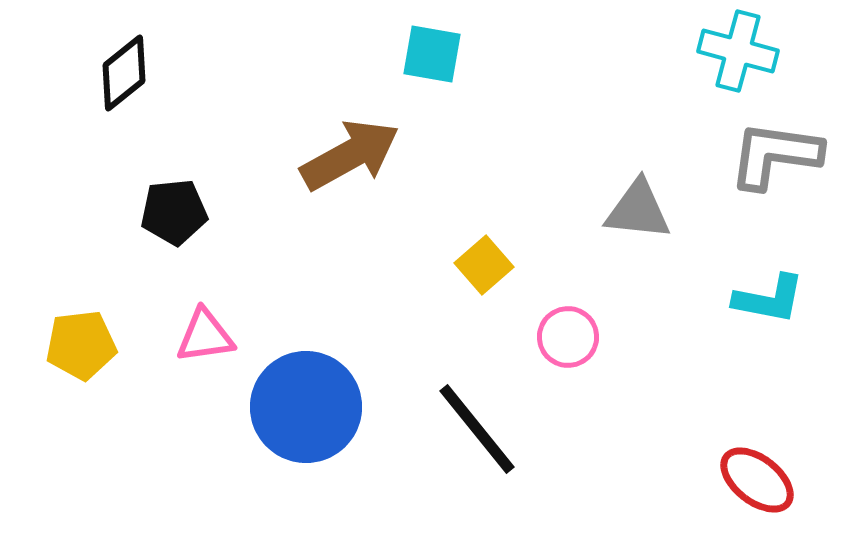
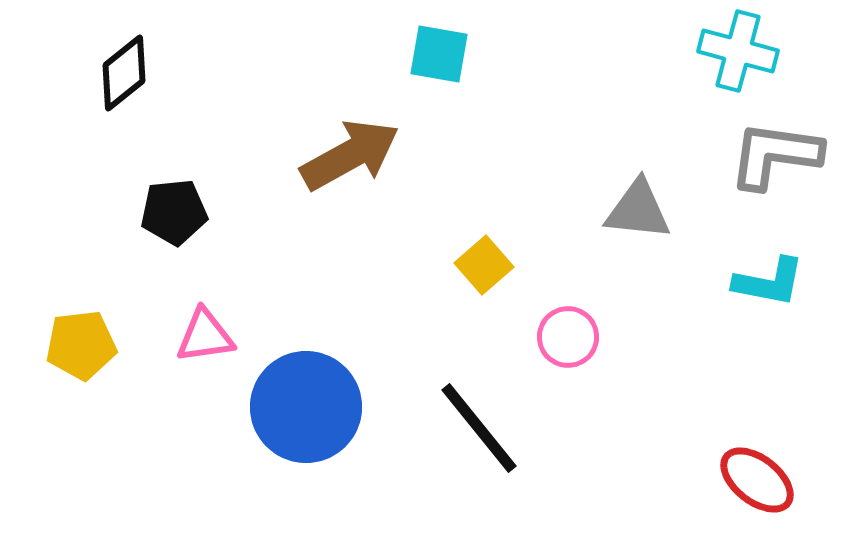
cyan square: moved 7 px right
cyan L-shape: moved 17 px up
black line: moved 2 px right, 1 px up
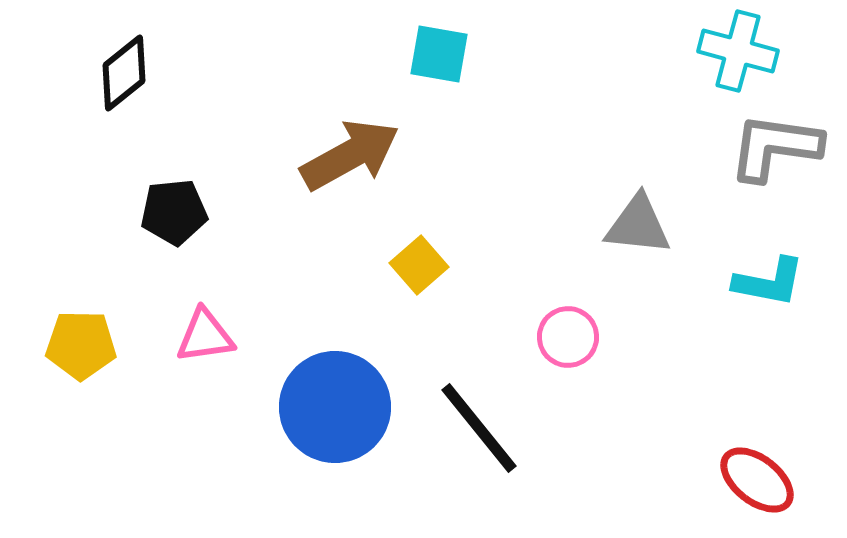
gray L-shape: moved 8 px up
gray triangle: moved 15 px down
yellow square: moved 65 px left
yellow pentagon: rotated 8 degrees clockwise
blue circle: moved 29 px right
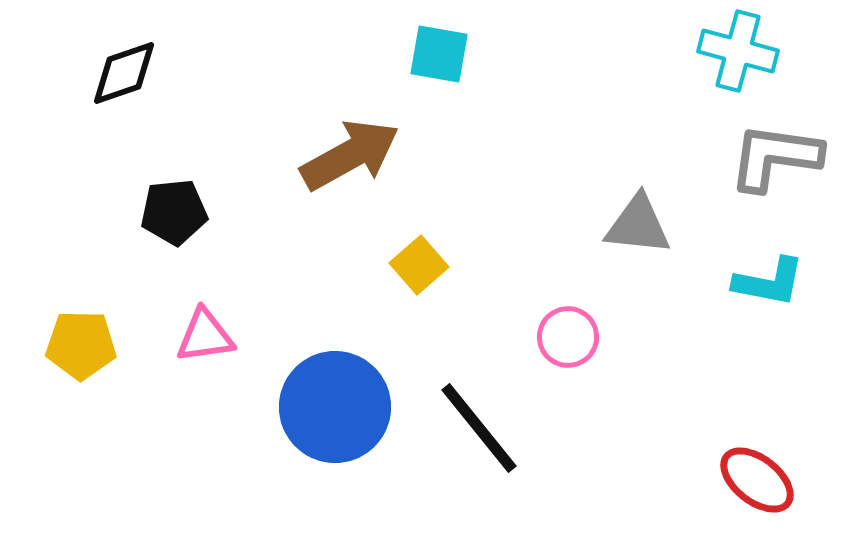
black diamond: rotated 20 degrees clockwise
gray L-shape: moved 10 px down
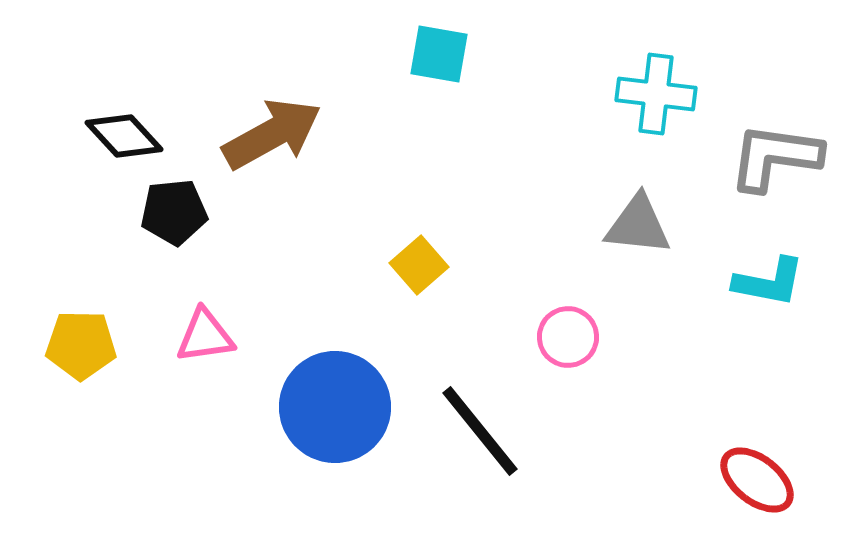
cyan cross: moved 82 px left, 43 px down; rotated 8 degrees counterclockwise
black diamond: moved 63 px down; rotated 66 degrees clockwise
brown arrow: moved 78 px left, 21 px up
black line: moved 1 px right, 3 px down
